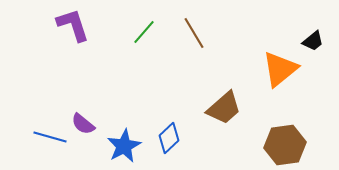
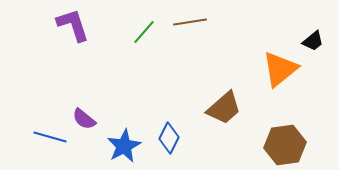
brown line: moved 4 px left, 11 px up; rotated 68 degrees counterclockwise
purple semicircle: moved 1 px right, 5 px up
blue diamond: rotated 20 degrees counterclockwise
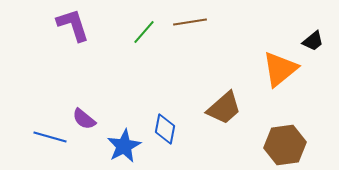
blue diamond: moved 4 px left, 9 px up; rotated 16 degrees counterclockwise
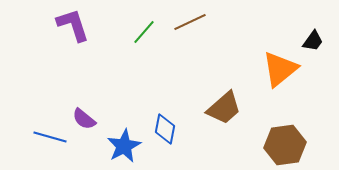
brown line: rotated 16 degrees counterclockwise
black trapezoid: rotated 15 degrees counterclockwise
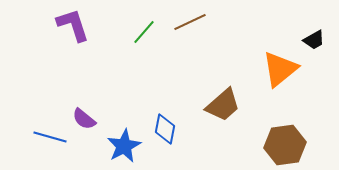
black trapezoid: moved 1 px right, 1 px up; rotated 25 degrees clockwise
brown trapezoid: moved 1 px left, 3 px up
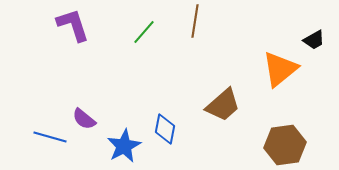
brown line: moved 5 px right, 1 px up; rotated 56 degrees counterclockwise
